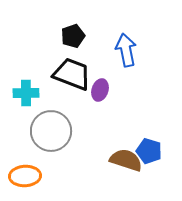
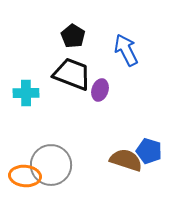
black pentagon: rotated 20 degrees counterclockwise
blue arrow: rotated 16 degrees counterclockwise
gray circle: moved 34 px down
orange ellipse: rotated 8 degrees clockwise
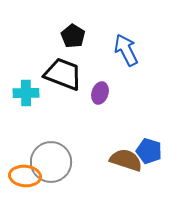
black trapezoid: moved 9 px left
purple ellipse: moved 3 px down
gray circle: moved 3 px up
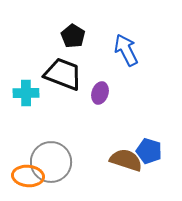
orange ellipse: moved 3 px right
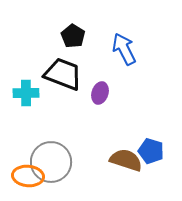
blue arrow: moved 2 px left, 1 px up
blue pentagon: moved 2 px right
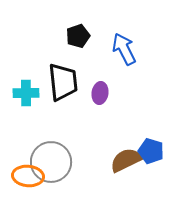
black pentagon: moved 5 px right; rotated 20 degrees clockwise
black trapezoid: moved 8 px down; rotated 63 degrees clockwise
purple ellipse: rotated 10 degrees counterclockwise
brown semicircle: rotated 44 degrees counterclockwise
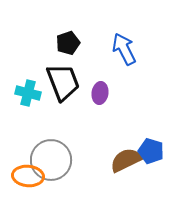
black pentagon: moved 10 px left, 7 px down
black trapezoid: rotated 15 degrees counterclockwise
cyan cross: moved 2 px right; rotated 15 degrees clockwise
gray circle: moved 2 px up
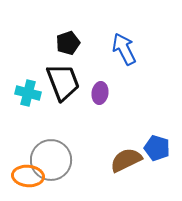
blue pentagon: moved 6 px right, 3 px up
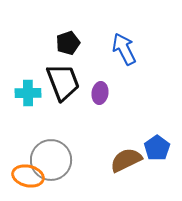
cyan cross: rotated 15 degrees counterclockwise
blue pentagon: rotated 20 degrees clockwise
orange ellipse: rotated 8 degrees clockwise
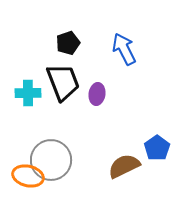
purple ellipse: moved 3 px left, 1 px down
brown semicircle: moved 2 px left, 6 px down
